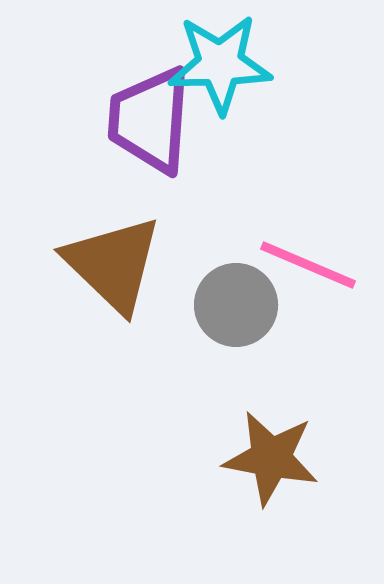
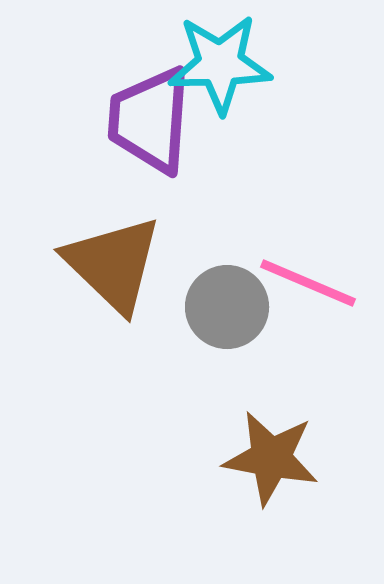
pink line: moved 18 px down
gray circle: moved 9 px left, 2 px down
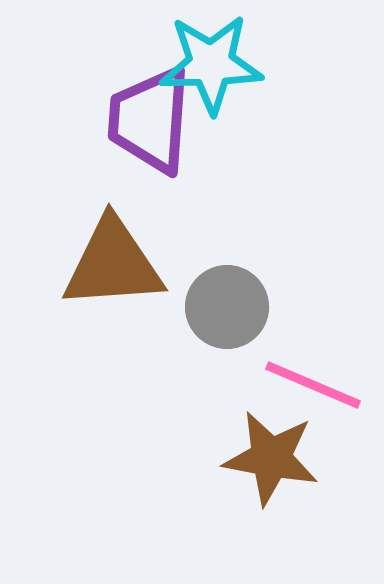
cyan star: moved 9 px left
brown triangle: rotated 48 degrees counterclockwise
pink line: moved 5 px right, 102 px down
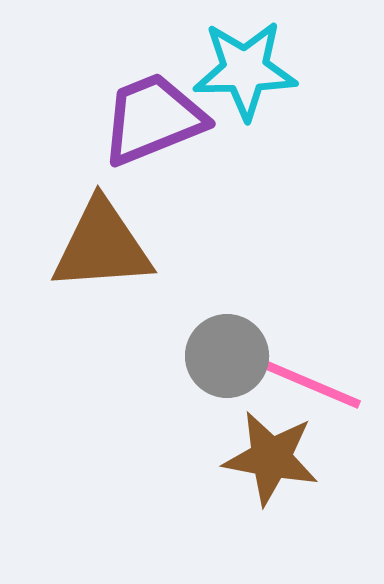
cyan star: moved 34 px right, 6 px down
purple trapezoid: moved 3 px right, 1 px up; rotated 64 degrees clockwise
brown triangle: moved 11 px left, 18 px up
gray circle: moved 49 px down
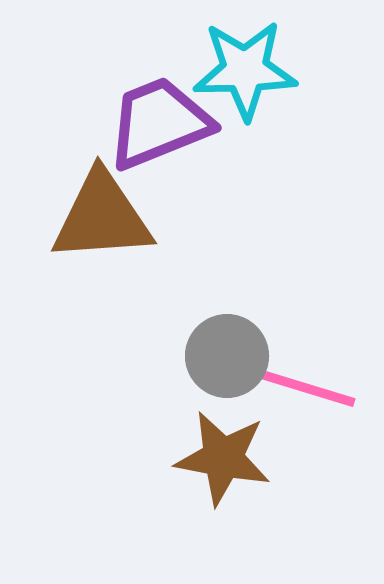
purple trapezoid: moved 6 px right, 4 px down
brown triangle: moved 29 px up
pink line: moved 7 px left, 3 px down; rotated 6 degrees counterclockwise
brown star: moved 48 px left
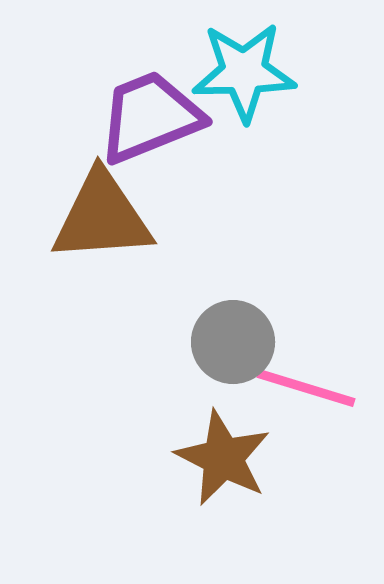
cyan star: moved 1 px left, 2 px down
purple trapezoid: moved 9 px left, 6 px up
gray circle: moved 6 px right, 14 px up
brown star: rotated 16 degrees clockwise
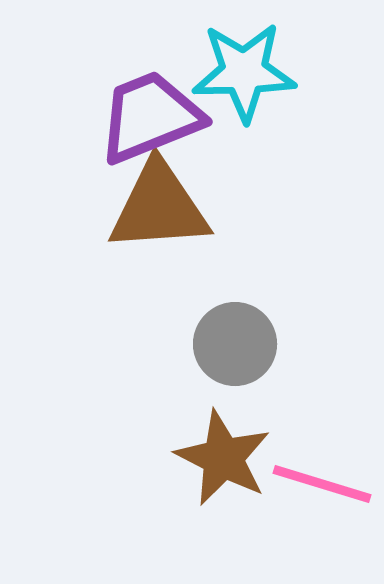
brown triangle: moved 57 px right, 10 px up
gray circle: moved 2 px right, 2 px down
pink line: moved 16 px right, 96 px down
